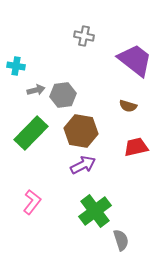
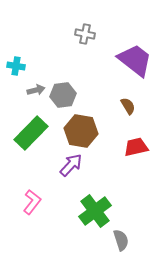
gray cross: moved 1 px right, 2 px up
brown semicircle: rotated 138 degrees counterclockwise
purple arrow: moved 12 px left; rotated 20 degrees counterclockwise
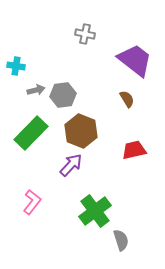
brown semicircle: moved 1 px left, 7 px up
brown hexagon: rotated 12 degrees clockwise
red trapezoid: moved 2 px left, 3 px down
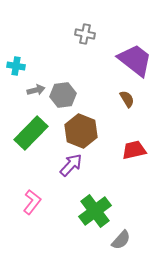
gray semicircle: rotated 60 degrees clockwise
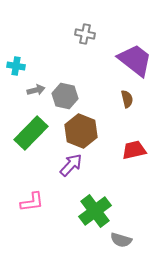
gray hexagon: moved 2 px right, 1 px down; rotated 20 degrees clockwise
brown semicircle: rotated 18 degrees clockwise
pink L-shape: rotated 45 degrees clockwise
gray semicircle: rotated 65 degrees clockwise
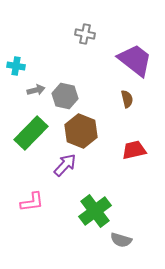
purple arrow: moved 6 px left
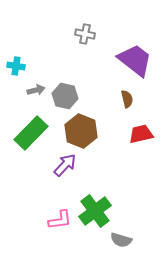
red trapezoid: moved 7 px right, 16 px up
pink L-shape: moved 28 px right, 18 px down
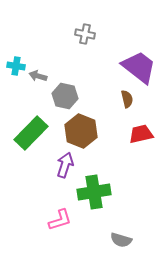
purple trapezoid: moved 4 px right, 7 px down
gray arrow: moved 2 px right, 14 px up; rotated 150 degrees counterclockwise
purple arrow: rotated 25 degrees counterclockwise
green cross: moved 1 px left, 19 px up; rotated 28 degrees clockwise
pink L-shape: rotated 10 degrees counterclockwise
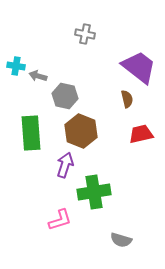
green rectangle: rotated 48 degrees counterclockwise
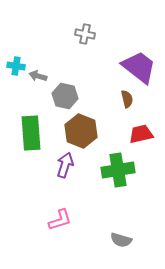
green cross: moved 24 px right, 22 px up
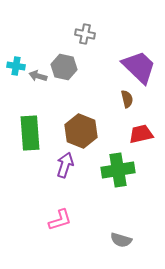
purple trapezoid: rotated 6 degrees clockwise
gray hexagon: moved 1 px left, 29 px up
green rectangle: moved 1 px left
